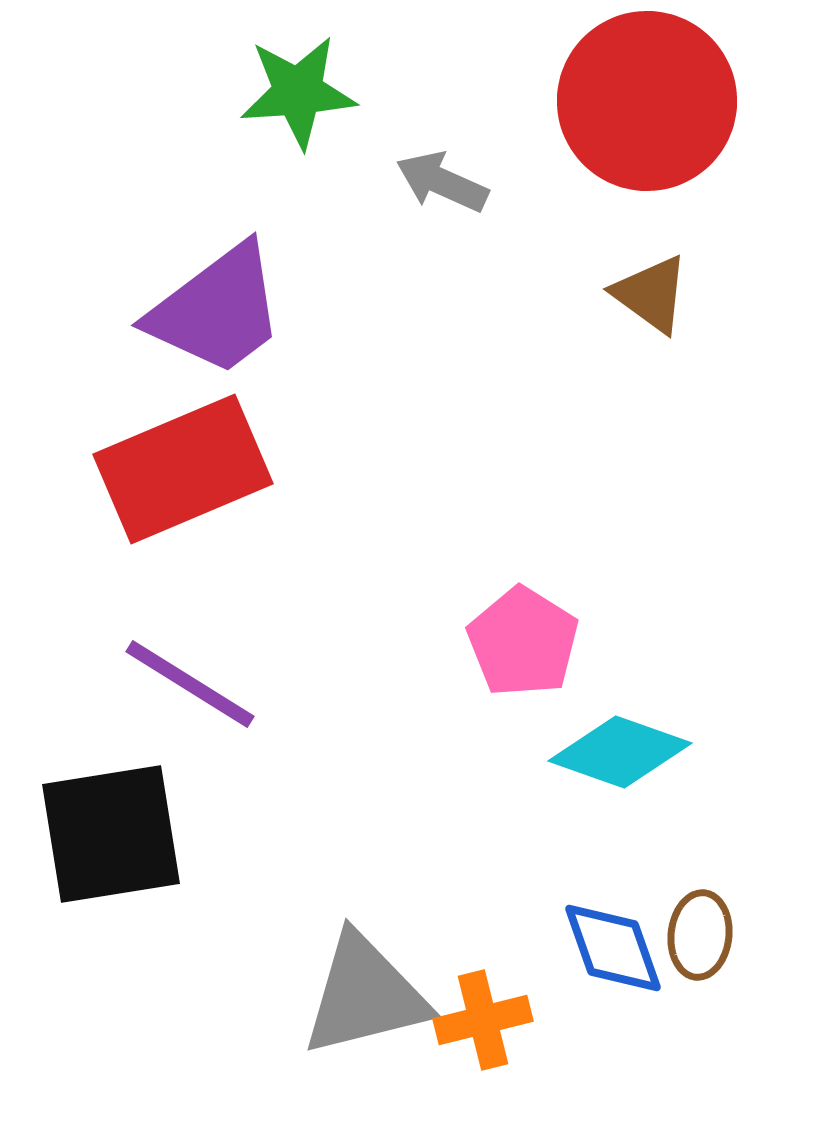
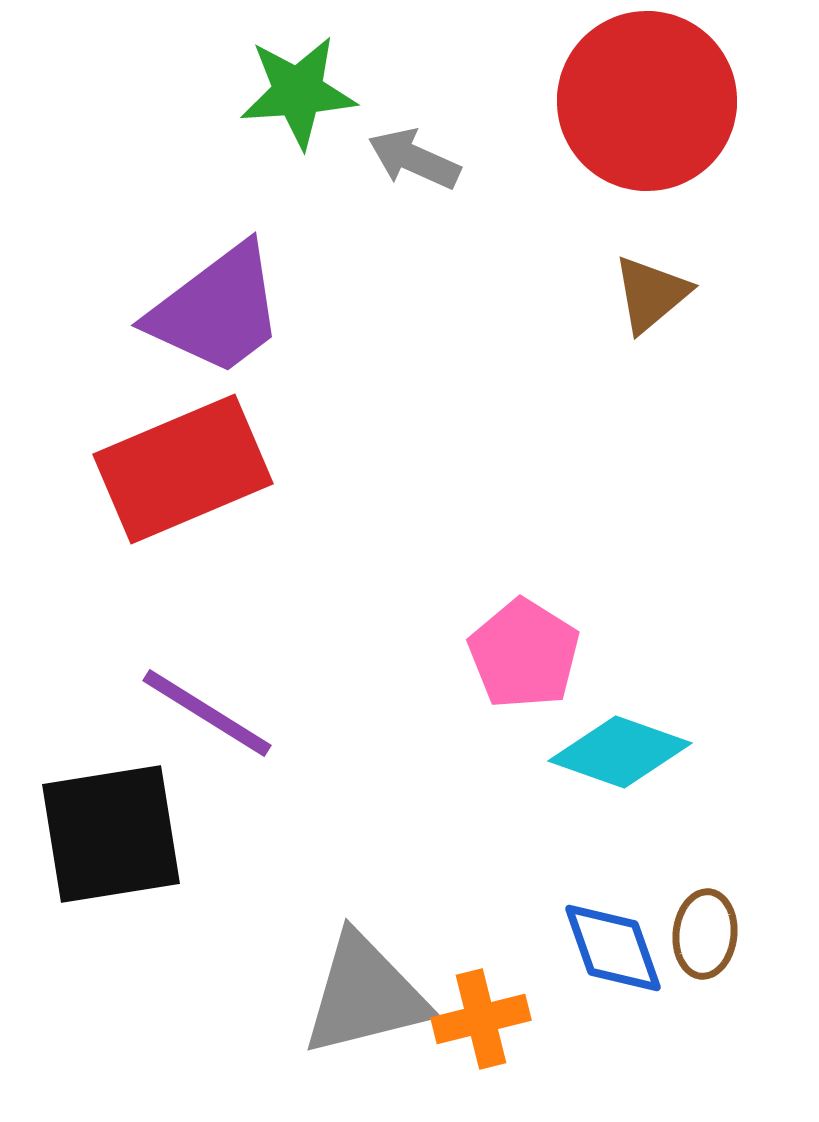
gray arrow: moved 28 px left, 23 px up
brown triangle: rotated 44 degrees clockwise
pink pentagon: moved 1 px right, 12 px down
purple line: moved 17 px right, 29 px down
brown ellipse: moved 5 px right, 1 px up
orange cross: moved 2 px left, 1 px up
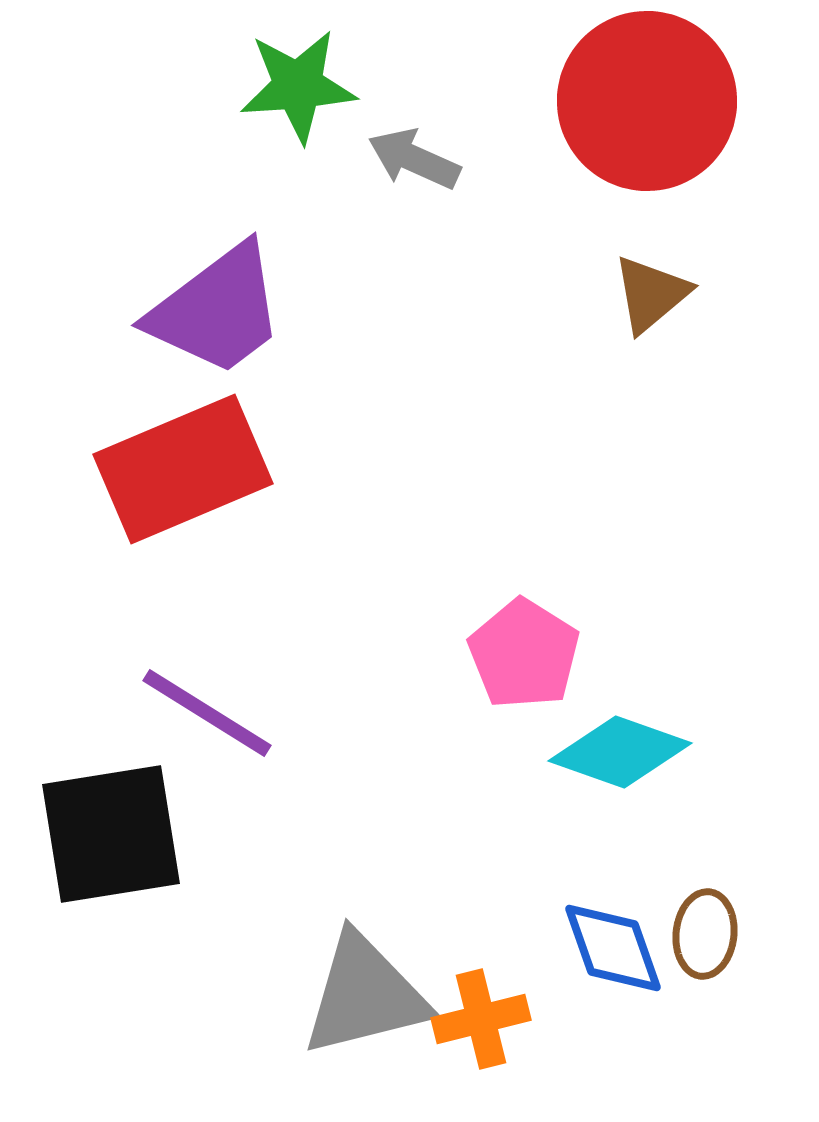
green star: moved 6 px up
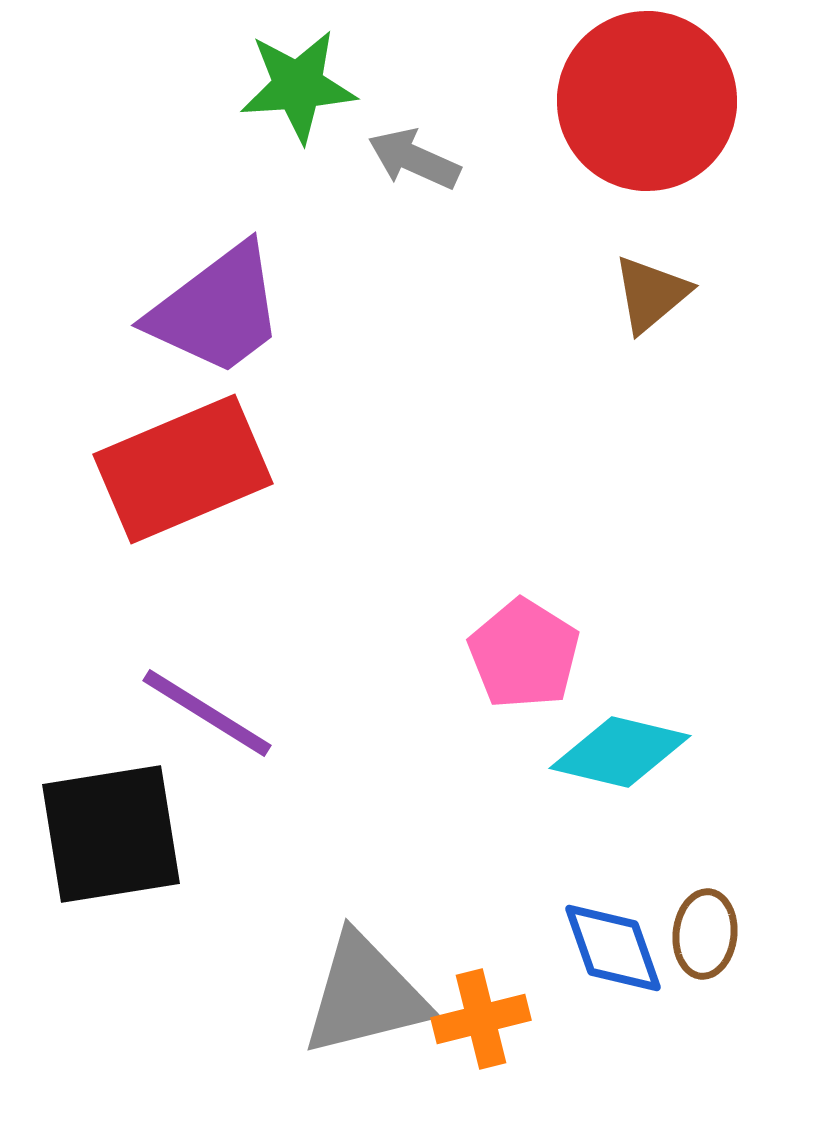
cyan diamond: rotated 6 degrees counterclockwise
